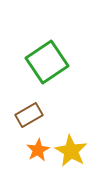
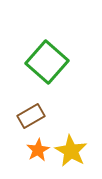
green square: rotated 15 degrees counterclockwise
brown rectangle: moved 2 px right, 1 px down
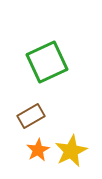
green square: rotated 24 degrees clockwise
yellow star: rotated 16 degrees clockwise
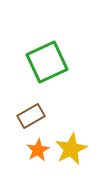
yellow star: moved 2 px up
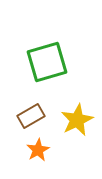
green square: rotated 9 degrees clockwise
yellow star: moved 6 px right, 29 px up
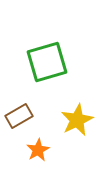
brown rectangle: moved 12 px left
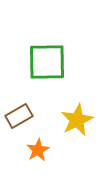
green square: rotated 15 degrees clockwise
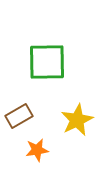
orange star: moved 1 px left; rotated 20 degrees clockwise
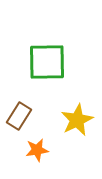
brown rectangle: rotated 28 degrees counterclockwise
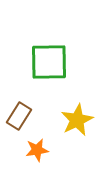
green square: moved 2 px right
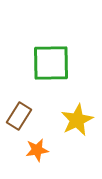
green square: moved 2 px right, 1 px down
